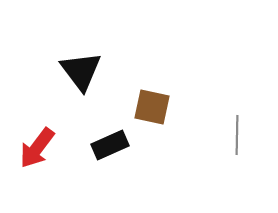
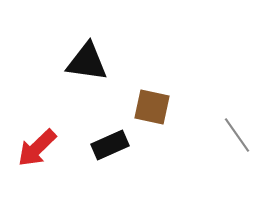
black triangle: moved 6 px right, 9 px up; rotated 45 degrees counterclockwise
gray line: rotated 36 degrees counterclockwise
red arrow: rotated 9 degrees clockwise
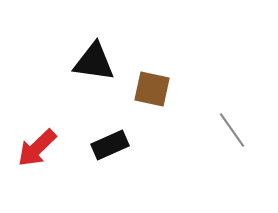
black triangle: moved 7 px right
brown square: moved 18 px up
gray line: moved 5 px left, 5 px up
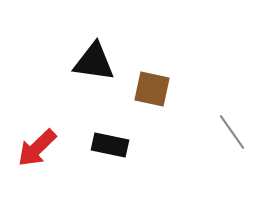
gray line: moved 2 px down
black rectangle: rotated 36 degrees clockwise
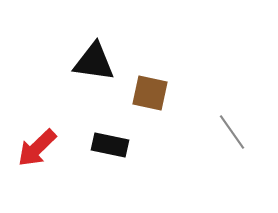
brown square: moved 2 px left, 4 px down
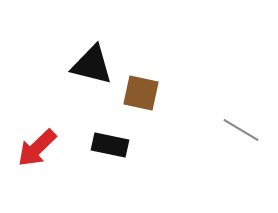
black triangle: moved 2 px left, 3 px down; rotated 6 degrees clockwise
brown square: moved 9 px left
gray line: moved 9 px right, 2 px up; rotated 24 degrees counterclockwise
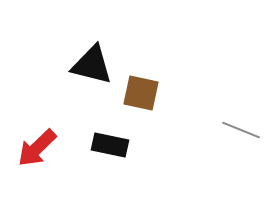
gray line: rotated 9 degrees counterclockwise
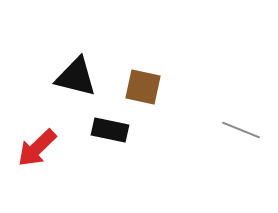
black triangle: moved 16 px left, 12 px down
brown square: moved 2 px right, 6 px up
black rectangle: moved 15 px up
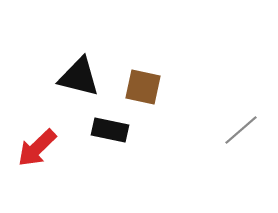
black triangle: moved 3 px right
gray line: rotated 63 degrees counterclockwise
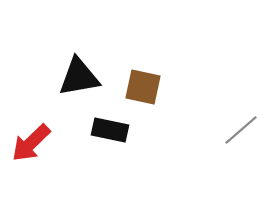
black triangle: rotated 24 degrees counterclockwise
red arrow: moved 6 px left, 5 px up
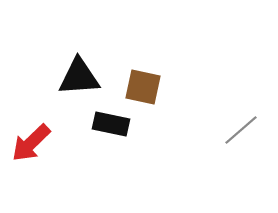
black triangle: rotated 6 degrees clockwise
black rectangle: moved 1 px right, 6 px up
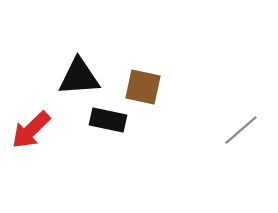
black rectangle: moved 3 px left, 4 px up
red arrow: moved 13 px up
